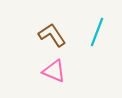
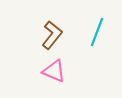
brown L-shape: rotated 72 degrees clockwise
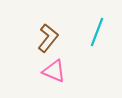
brown L-shape: moved 4 px left, 3 px down
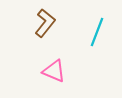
brown L-shape: moved 3 px left, 15 px up
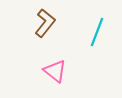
pink triangle: moved 1 px right; rotated 15 degrees clockwise
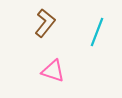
pink triangle: moved 2 px left; rotated 20 degrees counterclockwise
